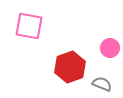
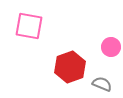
pink circle: moved 1 px right, 1 px up
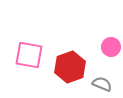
pink square: moved 29 px down
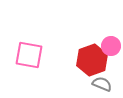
pink circle: moved 1 px up
red hexagon: moved 22 px right, 7 px up
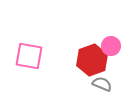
pink square: moved 1 px down
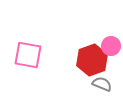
pink square: moved 1 px left, 1 px up
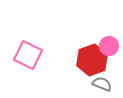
pink circle: moved 2 px left
pink square: rotated 16 degrees clockwise
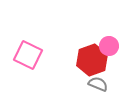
gray semicircle: moved 4 px left
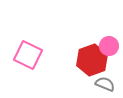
gray semicircle: moved 7 px right
